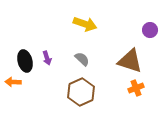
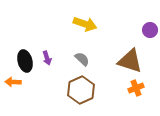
brown hexagon: moved 2 px up
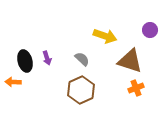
yellow arrow: moved 20 px right, 12 px down
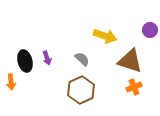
orange arrow: moved 2 px left; rotated 98 degrees counterclockwise
orange cross: moved 2 px left, 1 px up
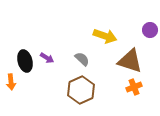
purple arrow: rotated 40 degrees counterclockwise
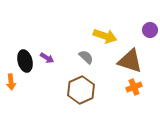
gray semicircle: moved 4 px right, 2 px up
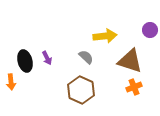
yellow arrow: rotated 25 degrees counterclockwise
purple arrow: rotated 32 degrees clockwise
brown hexagon: rotated 12 degrees counterclockwise
